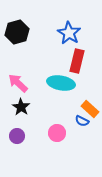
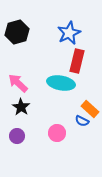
blue star: rotated 15 degrees clockwise
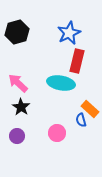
blue semicircle: moved 1 px left, 1 px up; rotated 48 degrees clockwise
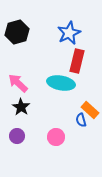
orange rectangle: moved 1 px down
pink circle: moved 1 px left, 4 px down
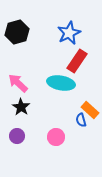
red rectangle: rotated 20 degrees clockwise
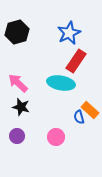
red rectangle: moved 1 px left
black star: rotated 18 degrees counterclockwise
blue semicircle: moved 2 px left, 3 px up
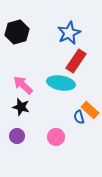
pink arrow: moved 5 px right, 2 px down
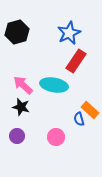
cyan ellipse: moved 7 px left, 2 px down
blue semicircle: moved 2 px down
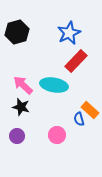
red rectangle: rotated 10 degrees clockwise
pink circle: moved 1 px right, 2 px up
